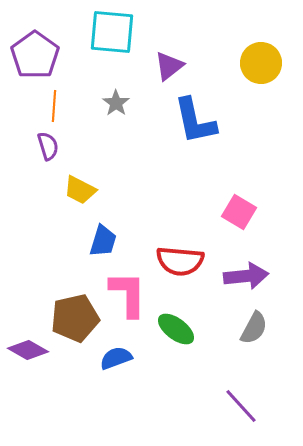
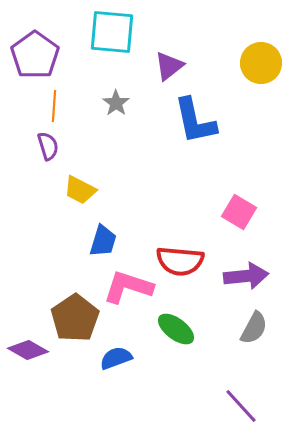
pink L-shape: moved 7 px up; rotated 72 degrees counterclockwise
brown pentagon: rotated 21 degrees counterclockwise
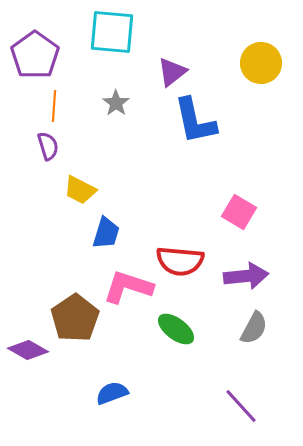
purple triangle: moved 3 px right, 6 px down
blue trapezoid: moved 3 px right, 8 px up
blue semicircle: moved 4 px left, 35 px down
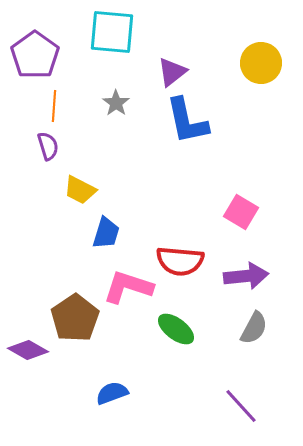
blue L-shape: moved 8 px left
pink square: moved 2 px right
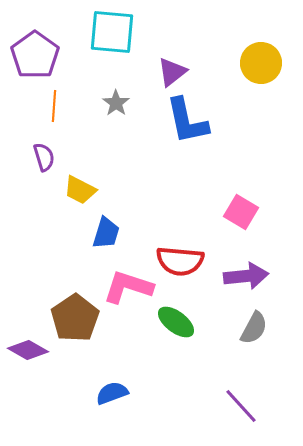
purple semicircle: moved 4 px left, 11 px down
green ellipse: moved 7 px up
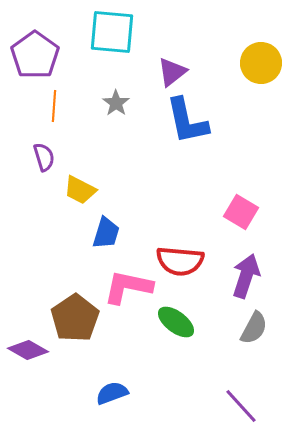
purple arrow: rotated 66 degrees counterclockwise
pink L-shape: rotated 6 degrees counterclockwise
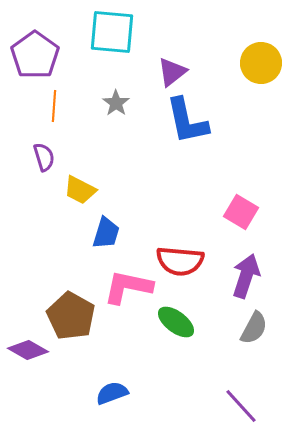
brown pentagon: moved 4 px left, 2 px up; rotated 9 degrees counterclockwise
